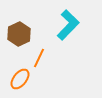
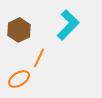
brown hexagon: moved 4 px up
orange ellipse: moved 1 px left; rotated 20 degrees clockwise
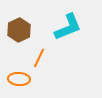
cyan L-shape: moved 2 px down; rotated 24 degrees clockwise
orange ellipse: rotated 35 degrees clockwise
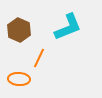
brown hexagon: rotated 10 degrees counterclockwise
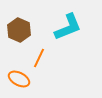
orange ellipse: rotated 25 degrees clockwise
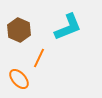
orange ellipse: rotated 20 degrees clockwise
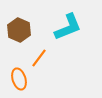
orange line: rotated 12 degrees clockwise
orange ellipse: rotated 25 degrees clockwise
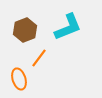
brown hexagon: moved 6 px right; rotated 15 degrees clockwise
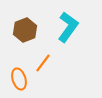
cyan L-shape: rotated 32 degrees counterclockwise
orange line: moved 4 px right, 5 px down
